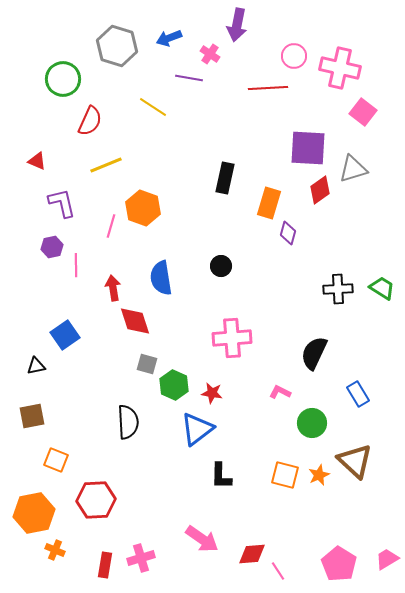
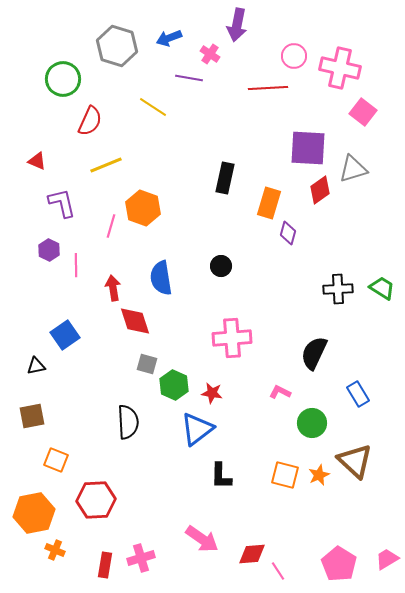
purple hexagon at (52, 247): moved 3 px left, 3 px down; rotated 20 degrees counterclockwise
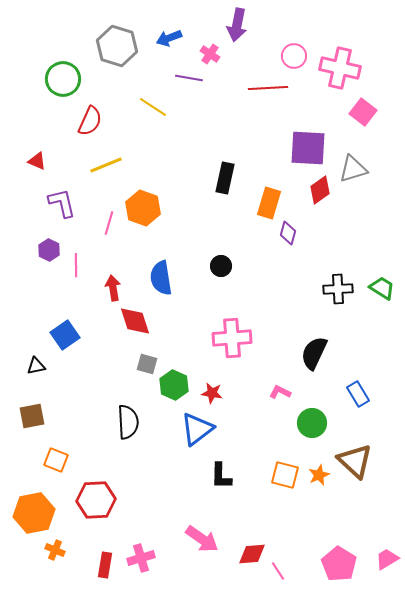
pink line at (111, 226): moved 2 px left, 3 px up
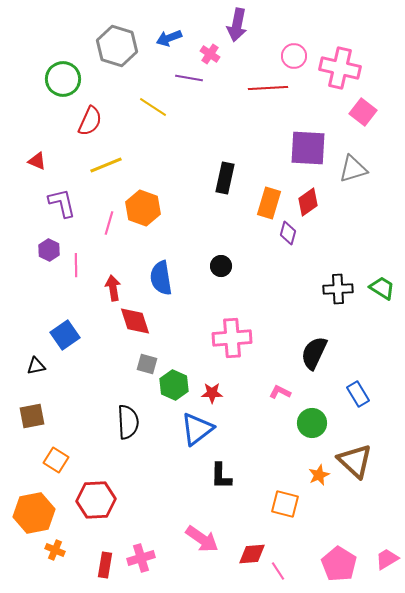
red diamond at (320, 190): moved 12 px left, 12 px down
red star at (212, 393): rotated 10 degrees counterclockwise
orange square at (56, 460): rotated 10 degrees clockwise
orange square at (285, 475): moved 29 px down
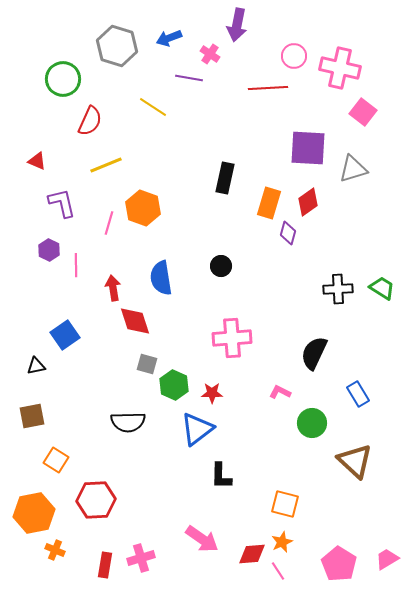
black semicircle at (128, 422): rotated 92 degrees clockwise
orange star at (319, 475): moved 37 px left, 67 px down
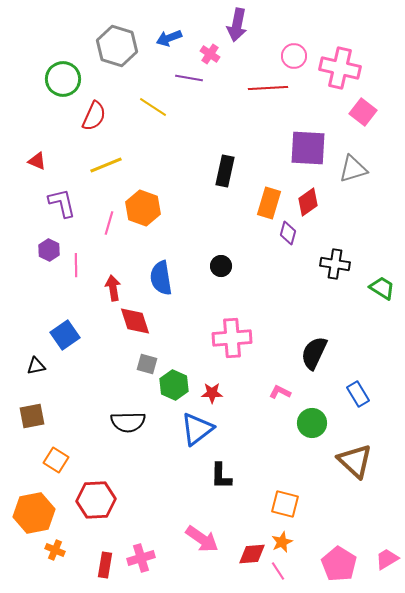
red semicircle at (90, 121): moved 4 px right, 5 px up
black rectangle at (225, 178): moved 7 px up
black cross at (338, 289): moved 3 px left, 25 px up; rotated 12 degrees clockwise
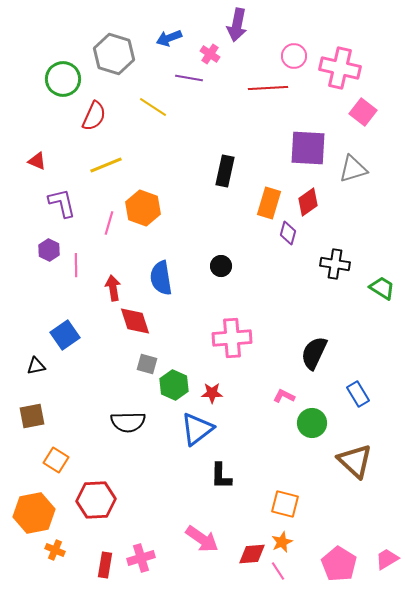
gray hexagon at (117, 46): moved 3 px left, 8 px down
pink L-shape at (280, 392): moved 4 px right, 4 px down
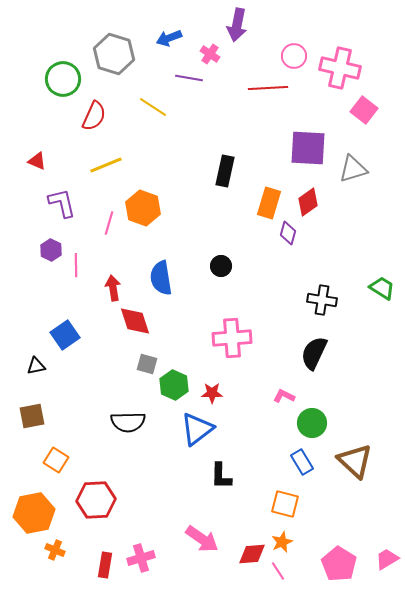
pink square at (363, 112): moved 1 px right, 2 px up
purple hexagon at (49, 250): moved 2 px right
black cross at (335, 264): moved 13 px left, 36 px down
blue rectangle at (358, 394): moved 56 px left, 68 px down
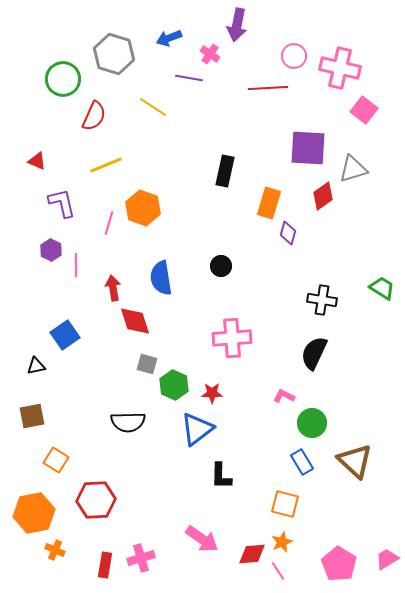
red diamond at (308, 202): moved 15 px right, 6 px up
